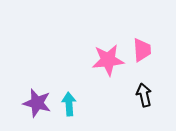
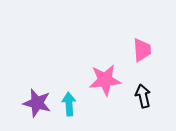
pink star: moved 3 px left, 20 px down
black arrow: moved 1 px left, 1 px down
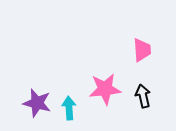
pink star: moved 9 px down
cyan arrow: moved 4 px down
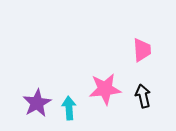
purple star: rotated 28 degrees clockwise
